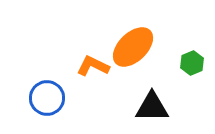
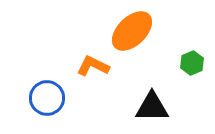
orange ellipse: moved 1 px left, 16 px up
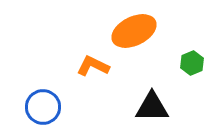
orange ellipse: moved 2 px right; rotated 18 degrees clockwise
blue circle: moved 4 px left, 9 px down
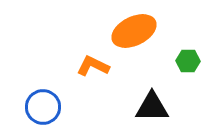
green hexagon: moved 4 px left, 2 px up; rotated 25 degrees clockwise
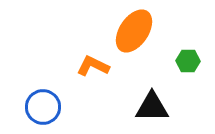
orange ellipse: rotated 30 degrees counterclockwise
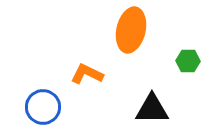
orange ellipse: moved 3 px left, 1 px up; rotated 21 degrees counterclockwise
orange L-shape: moved 6 px left, 8 px down
black triangle: moved 2 px down
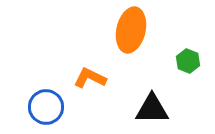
green hexagon: rotated 20 degrees clockwise
orange L-shape: moved 3 px right, 4 px down
blue circle: moved 3 px right
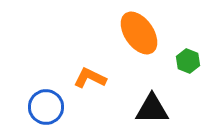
orange ellipse: moved 8 px right, 3 px down; rotated 48 degrees counterclockwise
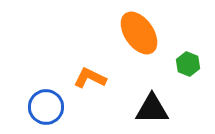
green hexagon: moved 3 px down
